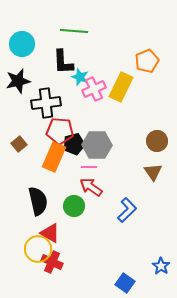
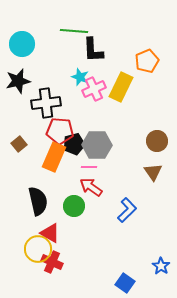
black L-shape: moved 30 px right, 12 px up
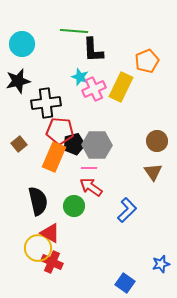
pink line: moved 1 px down
yellow circle: moved 1 px up
blue star: moved 2 px up; rotated 24 degrees clockwise
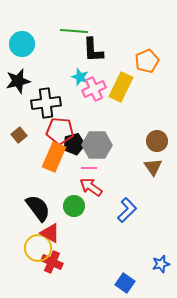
brown square: moved 9 px up
brown triangle: moved 5 px up
black semicircle: moved 7 px down; rotated 24 degrees counterclockwise
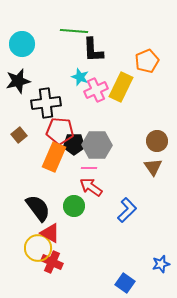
pink cross: moved 2 px right, 1 px down
black pentagon: rotated 15 degrees clockwise
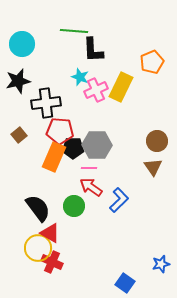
orange pentagon: moved 5 px right, 1 px down
black pentagon: moved 1 px left, 4 px down
blue L-shape: moved 8 px left, 10 px up
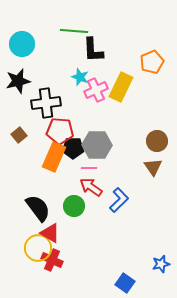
red cross: moved 2 px up
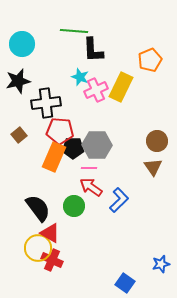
orange pentagon: moved 2 px left, 2 px up
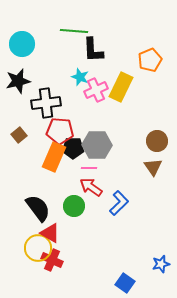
blue L-shape: moved 3 px down
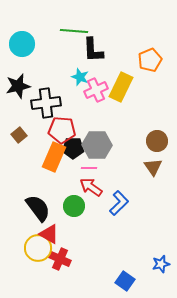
black star: moved 5 px down
red pentagon: moved 2 px right, 1 px up
red triangle: moved 1 px left, 1 px down
red cross: moved 8 px right, 1 px up
blue square: moved 2 px up
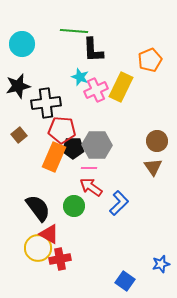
red cross: rotated 35 degrees counterclockwise
